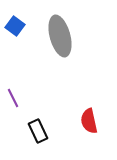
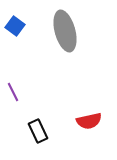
gray ellipse: moved 5 px right, 5 px up
purple line: moved 6 px up
red semicircle: rotated 90 degrees counterclockwise
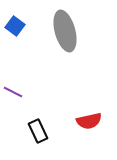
purple line: rotated 36 degrees counterclockwise
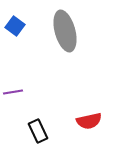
purple line: rotated 36 degrees counterclockwise
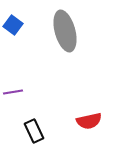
blue square: moved 2 px left, 1 px up
black rectangle: moved 4 px left
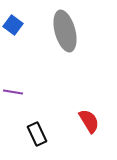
purple line: rotated 18 degrees clockwise
red semicircle: rotated 110 degrees counterclockwise
black rectangle: moved 3 px right, 3 px down
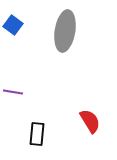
gray ellipse: rotated 24 degrees clockwise
red semicircle: moved 1 px right
black rectangle: rotated 30 degrees clockwise
